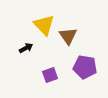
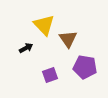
brown triangle: moved 3 px down
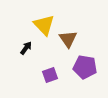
black arrow: rotated 24 degrees counterclockwise
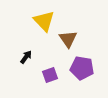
yellow triangle: moved 4 px up
black arrow: moved 9 px down
purple pentagon: moved 3 px left, 1 px down
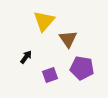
yellow triangle: rotated 25 degrees clockwise
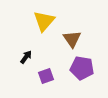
brown triangle: moved 4 px right
purple square: moved 4 px left, 1 px down
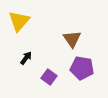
yellow triangle: moved 25 px left
black arrow: moved 1 px down
purple square: moved 3 px right, 1 px down; rotated 35 degrees counterclockwise
